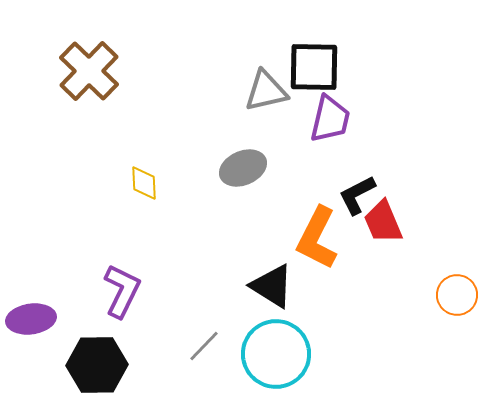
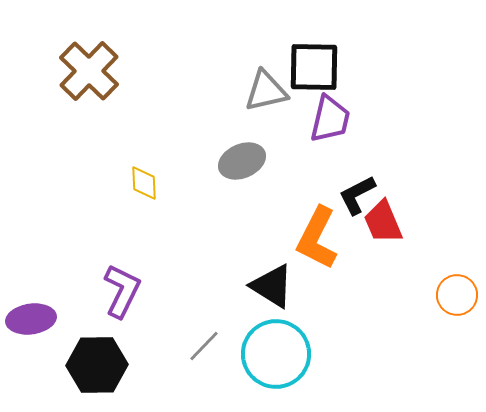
gray ellipse: moved 1 px left, 7 px up
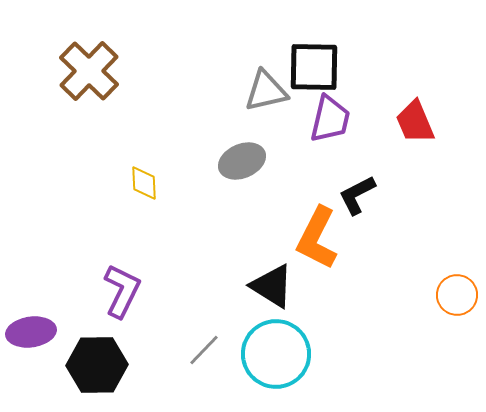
red trapezoid: moved 32 px right, 100 px up
purple ellipse: moved 13 px down
gray line: moved 4 px down
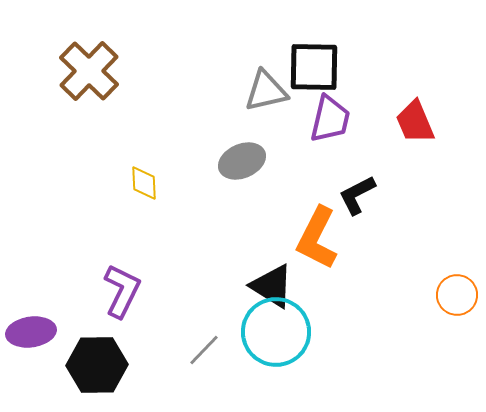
cyan circle: moved 22 px up
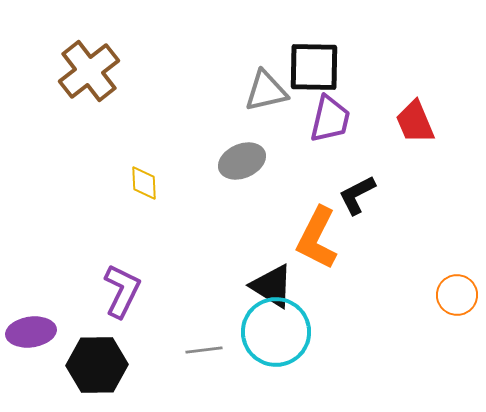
brown cross: rotated 8 degrees clockwise
gray line: rotated 39 degrees clockwise
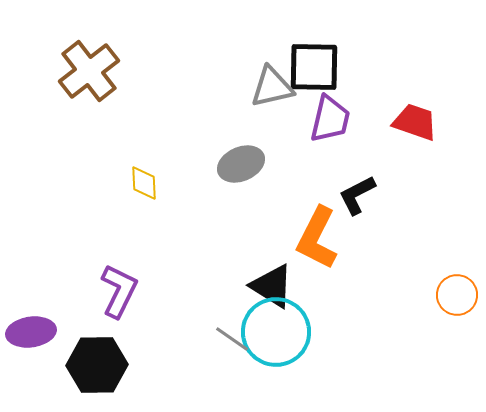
gray triangle: moved 6 px right, 4 px up
red trapezoid: rotated 132 degrees clockwise
gray ellipse: moved 1 px left, 3 px down
purple L-shape: moved 3 px left
gray line: moved 28 px right, 11 px up; rotated 42 degrees clockwise
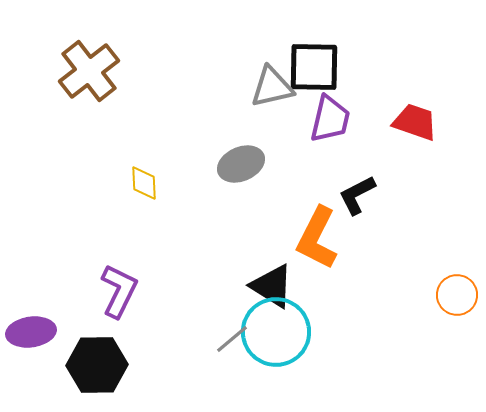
gray line: rotated 75 degrees counterclockwise
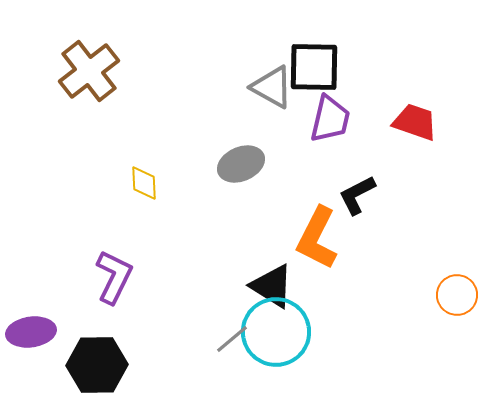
gray triangle: rotated 42 degrees clockwise
purple L-shape: moved 5 px left, 14 px up
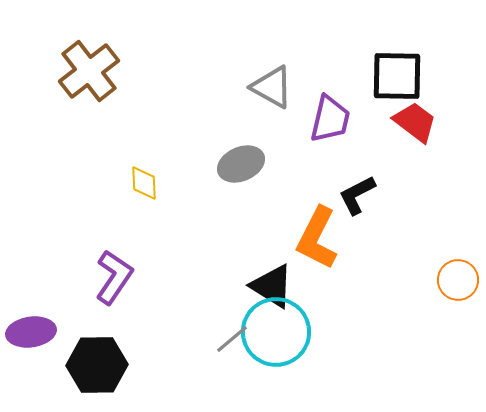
black square: moved 83 px right, 9 px down
red trapezoid: rotated 18 degrees clockwise
purple L-shape: rotated 8 degrees clockwise
orange circle: moved 1 px right, 15 px up
